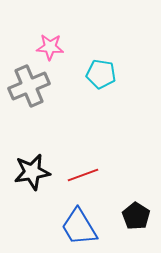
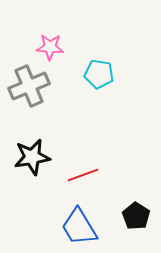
cyan pentagon: moved 2 px left
black star: moved 15 px up
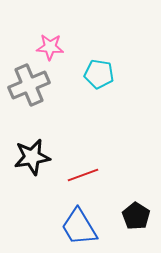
gray cross: moved 1 px up
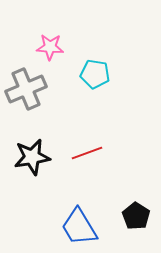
cyan pentagon: moved 4 px left
gray cross: moved 3 px left, 4 px down
red line: moved 4 px right, 22 px up
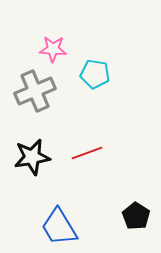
pink star: moved 3 px right, 2 px down
gray cross: moved 9 px right, 2 px down
blue trapezoid: moved 20 px left
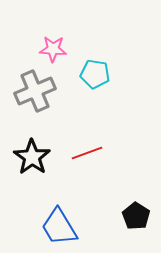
black star: rotated 27 degrees counterclockwise
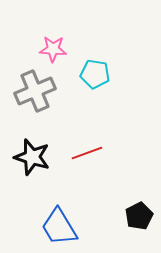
black star: rotated 18 degrees counterclockwise
black pentagon: moved 3 px right; rotated 12 degrees clockwise
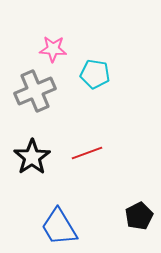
black star: rotated 21 degrees clockwise
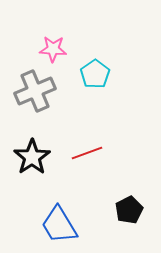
cyan pentagon: rotated 28 degrees clockwise
black pentagon: moved 10 px left, 6 px up
blue trapezoid: moved 2 px up
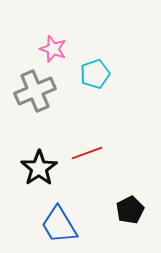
pink star: rotated 16 degrees clockwise
cyan pentagon: rotated 16 degrees clockwise
black star: moved 7 px right, 11 px down
black pentagon: moved 1 px right
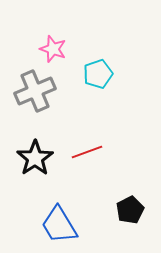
cyan pentagon: moved 3 px right
red line: moved 1 px up
black star: moved 4 px left, 10 px up
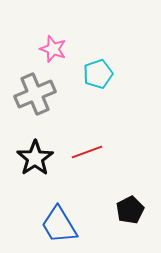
gray cross: moved 3 px down
